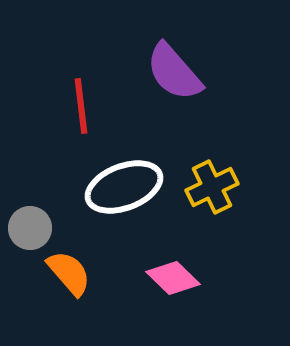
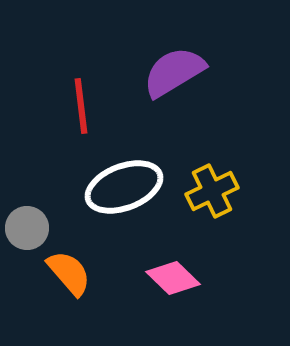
purple semicircle: rotated 100 degrees clockwise
yellow cross: moved 4 px down
gray circle: moved 3 px left
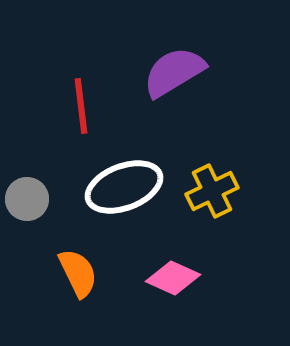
gray circle: moved 29 px up
orange semicircle: moved 9 px right; rotated 15 degrees clockwise
pink diamond: rotated 20 degrees counterclockwise
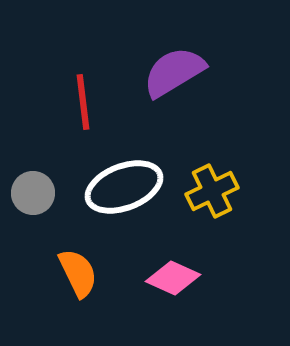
red line: moved 2 px right, 4 px up
gray circle: moved 6 px right, 6 px up
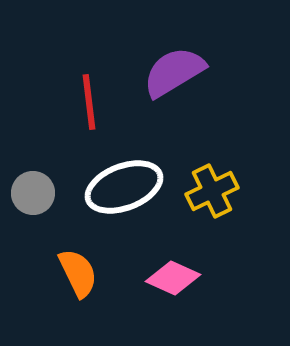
red line: moved 6 px right
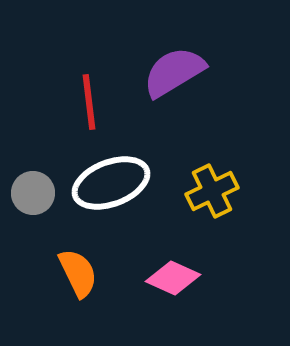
white ellipse: moved 13 px left, 4 px up
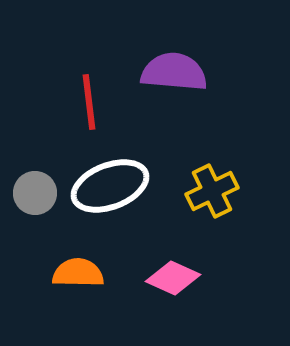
purple semicircle: rotated 36 degrees clockwise
white ellipse: moved 1 px left, 3 px down
gray circle: moved 2 px right
orange semicircle: rotated 63 degrees counterclockwise
